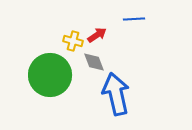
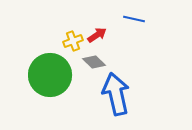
blue line: rotated 15 degrees clockwise
yellow cross: rotated 36 degrees counterclockwise
gray diamond: rotated 25 degrees counterclockwise
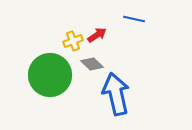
gray diamond: moved 2 px left, 2 px down
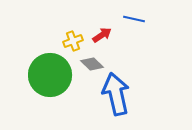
red arrow: moved 5 px right
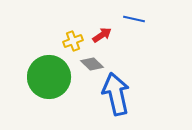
green circle: moved 1 px left, 2 px down
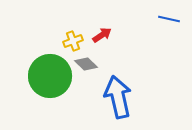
blue line: moved 35 px right
gray diamond: moved 6 px left
green circle: moved 1 px right, 1 px up
blue arrow: moved 2 px right, 3 px down
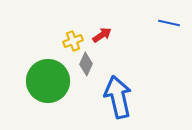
blue line: moved 4 px down
gray diamond: rotated 70 degrees clockwise
green circle: moved 2 px left, 5 px down
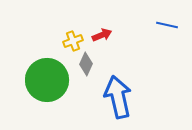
blue line: moved 2 px left, 2 px down
red arrow: rotated 12 degrees clockwise
green circle: moved 1 px left, 1 px up
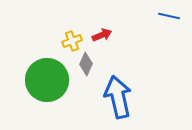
blue line: moved 2 px right, 9 px up
yellow cross: moved 1 px left
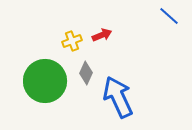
blue line: rotated 30 degrees clockwise
gray diamond: moved 9 px down
green circle: moved 2 px left, 1 px down
blue arrow: rotated 12 degrees counterclockwise
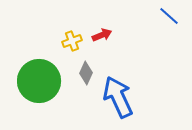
green circle: moved 6 px left
